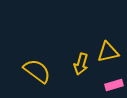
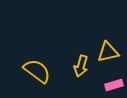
yellow arrow: moved 2 px down
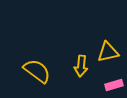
yellow arrow: rotated 10 degrees counterclockwise
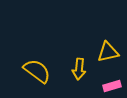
yellow arrow: moved 2 px left, 3 px down
pink rectangle: moved 2 px left, 1 px down
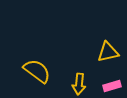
yellow arrow: moved 15 px down
